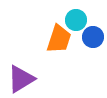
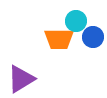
cyan circle: moved 1 px down
orange trapezoid: rotated 72 degrees clockwise
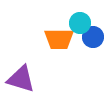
cyan circle: moved 4 px right, 2 px down
purple triangle: rotated 48 degrees clockwise
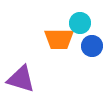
blue circle: moved 1 px left, 9 px down
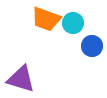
cyan circle: moved 7 px left
orange trapezoid: moved 13 px left, 20 px up; rotated 20 degrees clockwise
